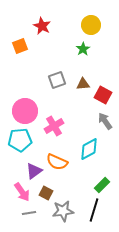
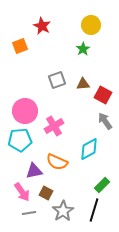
purple triangle: rotated 24 degrees clockwise
gray star: rotated 25 degrees counterclockwise
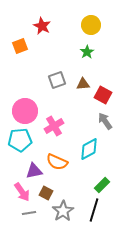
green star: moved 4 px right, 3 px down
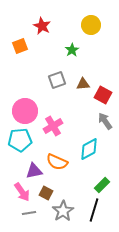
green star: moved 15 px left, 2 px up
pink cross: moved 1 px left
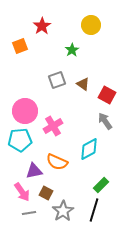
red star: rotated 12 degrees clockwise
brown triangle: rotated 40 degrees clockwise
red square: moved 4 px right
green rectangle: moved 1 px left
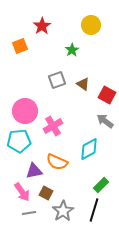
gray arrow: rotated 18 degrees counterclockwise
cyan pentagon: moved 1 px left, 1 px down
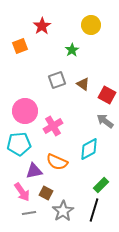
cyan pentagon: moved 3 px down
